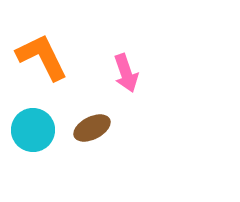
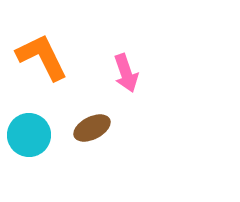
cyan circle: moved 4 px left, 5 px down
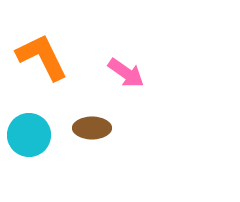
pink arrow: rotated 36 degrees counterclockwise
brown ellipse: rotated 27 degrees clockwise
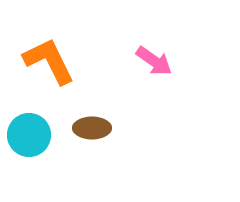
orange L-shape: moved 7 px right, 4 px down
pink arrow: moved 28 px right, 12 px up
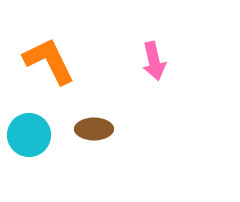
pink arrow: rotated 42 degrees clockwise
brown ellipse: moved 2 px right, 1 px down
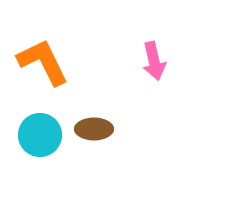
orange L-shape: moved 6 px left, 1 px down
cyan circle: moved 11 px right
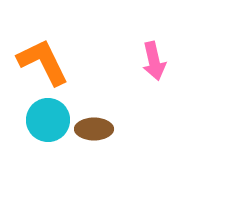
cyan circle: moved 8 px right, 15 px up
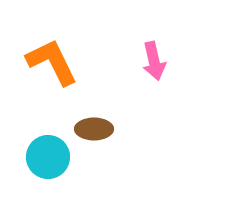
orange L-shape: moved 9 px right
cyan circle: moved 37 px down
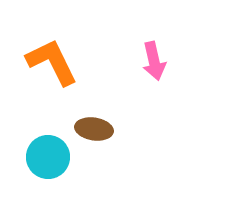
brown ellipse: rotated 9 degrees clockwise
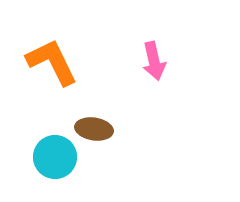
cyan circle: moved 7 px right
